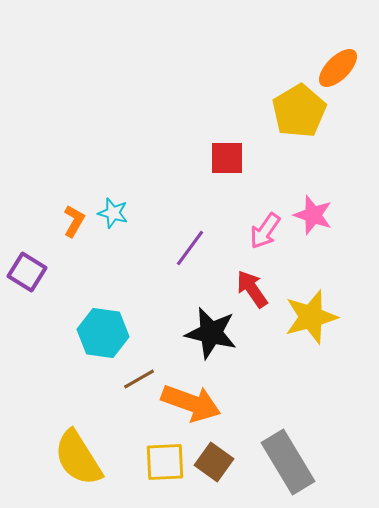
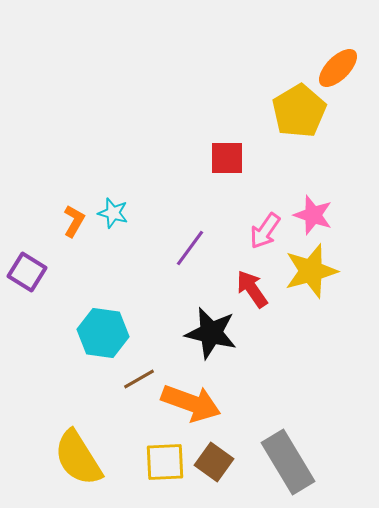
yellow star: moved 46 px up
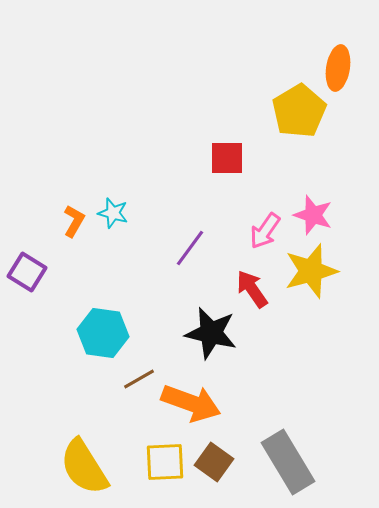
orange ellipse: rotated 36 degrees counterclockwise
yellow semicircle: moved 6 px right, 9 px down
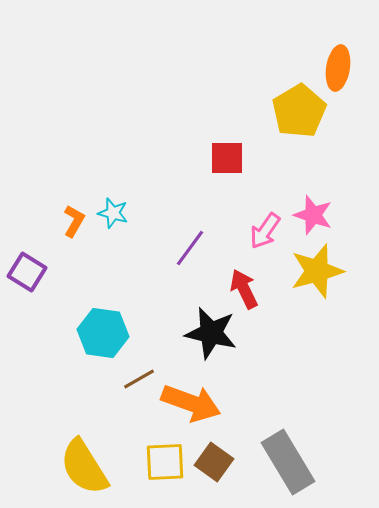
yellow star: moved 6 px right
red arrow: moved 8 px left; rotated 9 degrees clockwise
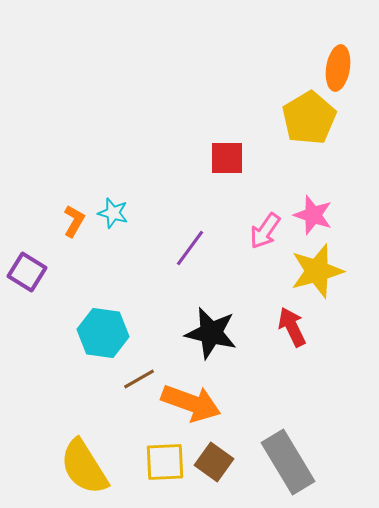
yellow pentagon: moved 10 px right, 7 px down
red arrow: moved 48 px right, 38 px down
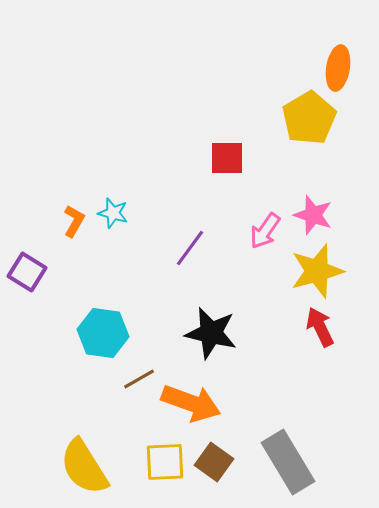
red arrow: moved 28 px right
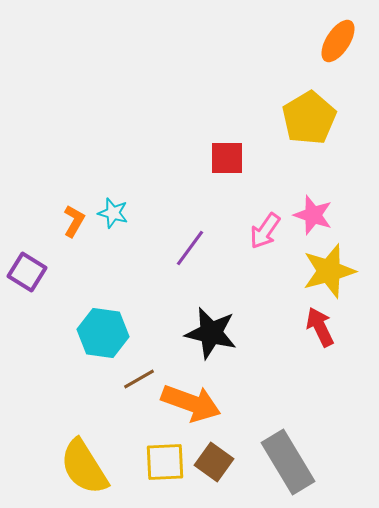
orange ellipse: moved 27 px up; rotated 24 degrees clockwise
yellow star: moved 12 px right
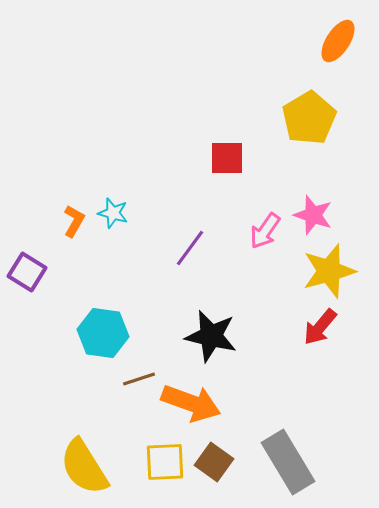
red arrow: rotated 114 degrees counterclockwise
black star: moved 3 px down
brown line: rotated 12 degrees clockwise
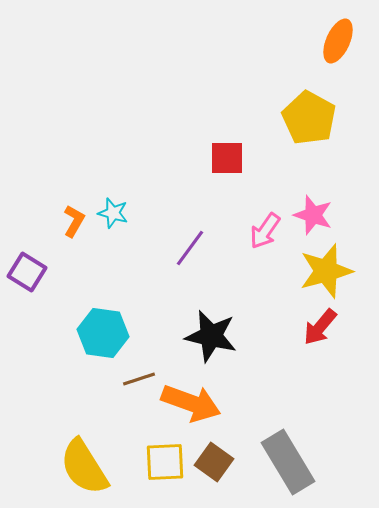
orange ellipse: rotated 9 degrees counterclockwise
yellow pentagon: rotated 12 degrees counterclockwise
yellow star: moved 3 px left
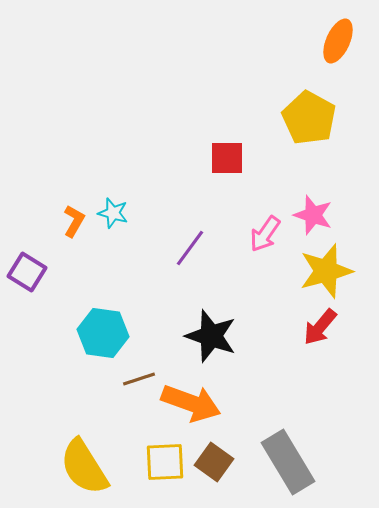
pink arrow: moved 3 px down
black star: rotated 6 degrees clockwise
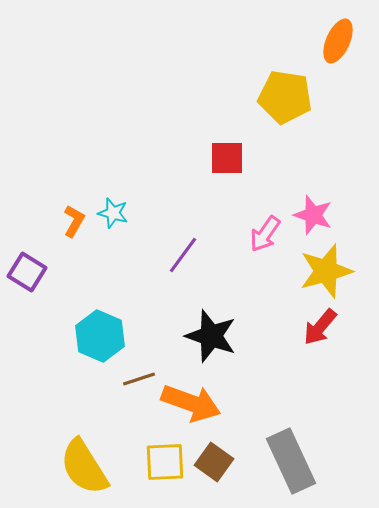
yellow pentagon: moved 24 px left, 21 px up; rotated 20 degrees counterclockwise
purple line: moved 7 px left, 7 px down
cyan hexagon: moved 3 px left, 3 px down; rotated 15 degrees clockwise
gray rectangle: moved 3 px right, 1 px up; rotated 6 degrees clockwise
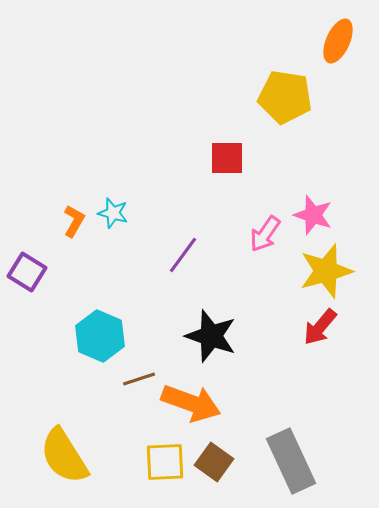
yellow semicircle: moved 20 px left, 11 px up
